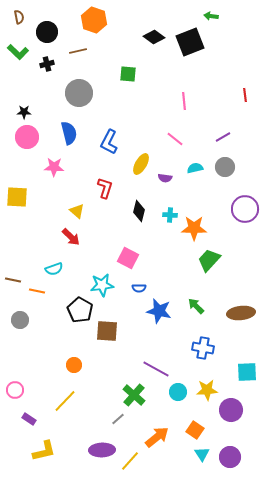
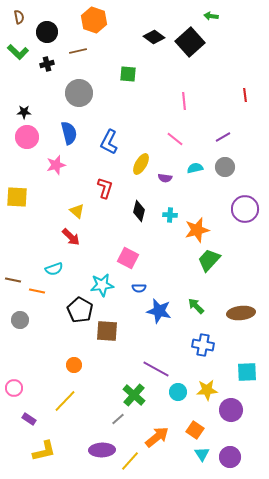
black square at (190, 42): rotated 20 degrees counterclockwise
pink star at (54, 167): moved 2 px right, 2 px up; rotated 18 degrees counterclockwise
orange star at (194, 228): moved 3 px right, 2 px down; rotated 15 degrees counterclockwise
blue cross at (203, 348): moved 3 px up
pink circle at (15, 390): moved 1 px left, 2 px up
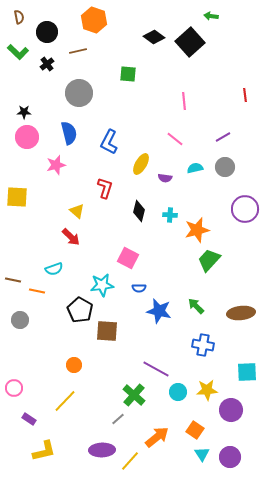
black cross at (47, 64): rotated 24 degrees counterclockwise
